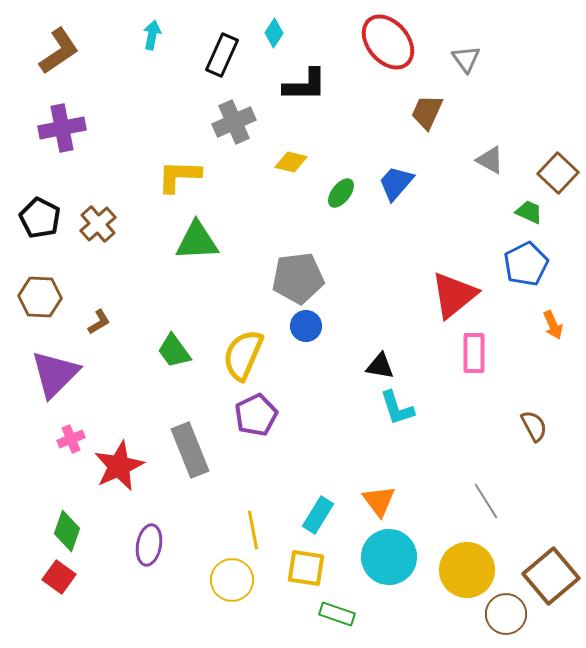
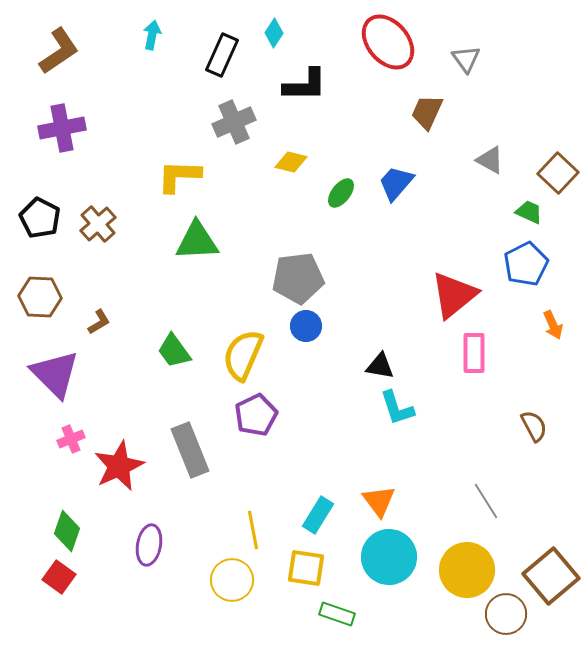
purple triangle at (55, 374): rotated 30 degrees counterclockwise
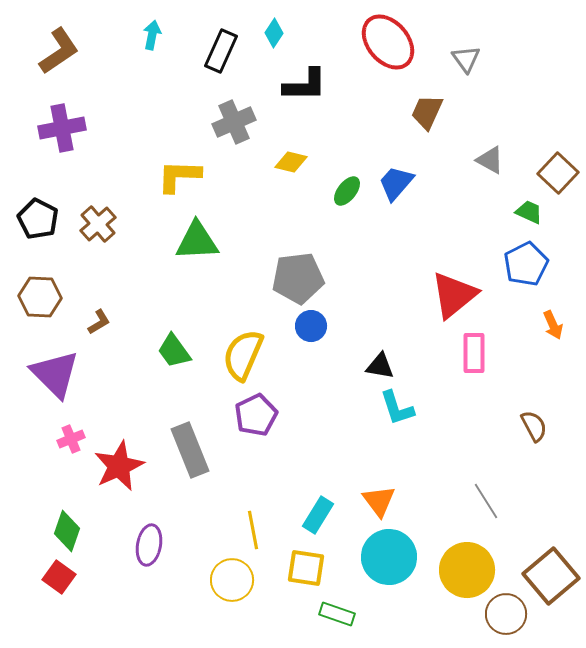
black rectangle at (222, 55): moved 1 px left, 4 px up
green ellipse at (341, 193): moved 6 px right, 2 px up
black pentagon at (40, 218): moved 2 px left, 1 px down
blue circle at (306, 326): moved 5 px right
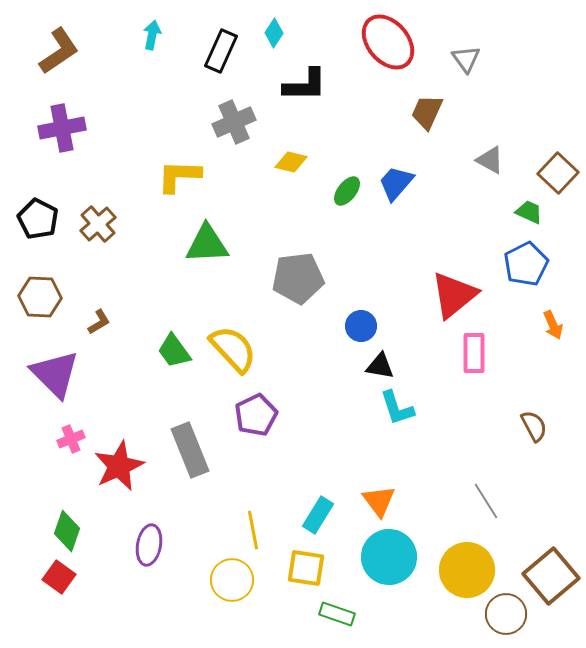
green triangle at (197, 241): moved 10 px right, 3 px down
blue circle at (311, 326): moved 50 px right
yellow semicircle at (243, 355): moved 10 px left, 6 px up; rotated 114 degrees clockwise
